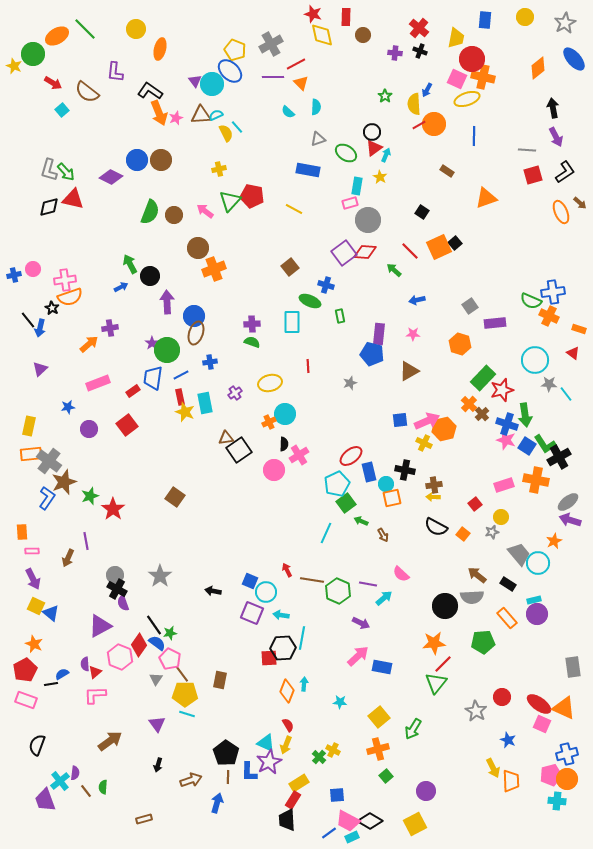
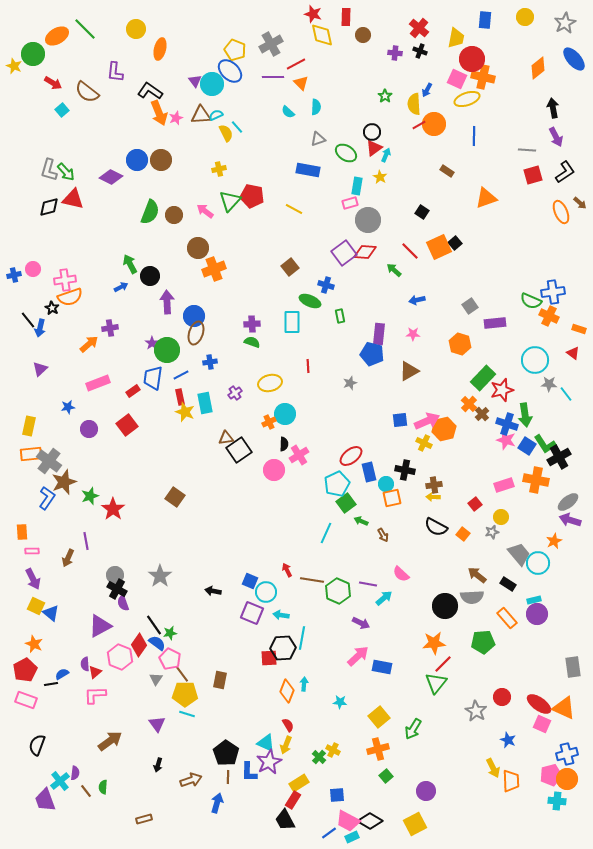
black trapezoid at (287, 820): moved 2 px left; rotated 25 degrees counterclockwise
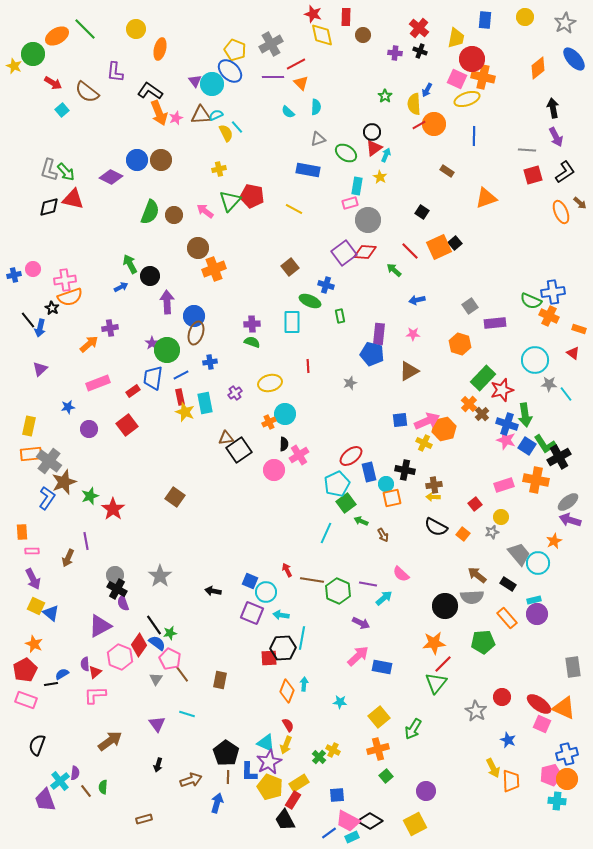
yellow pentagon at (185, 694): moved 85 px right, 93 px down; rotated 20 degrees clockwise
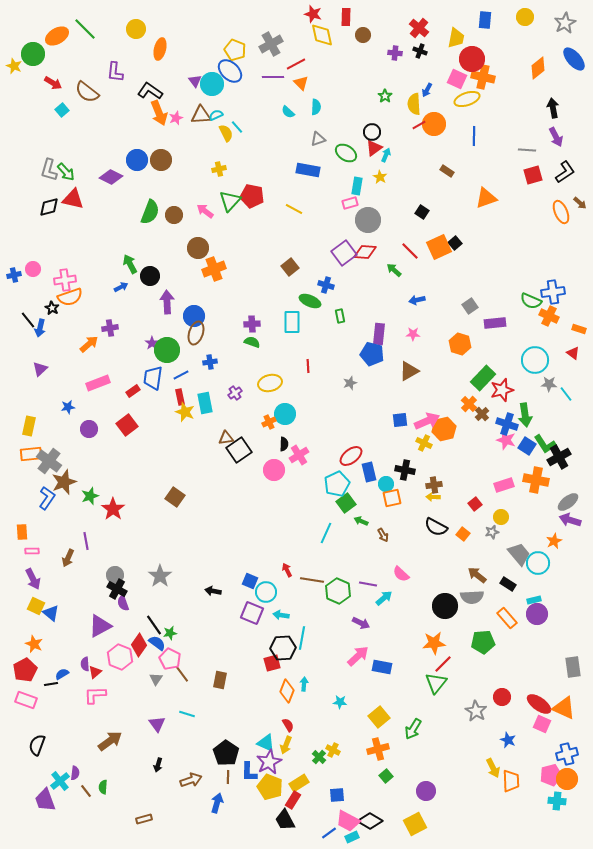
red square at (269, 658): moved 3 px right, 5 px down; rotated 12 degrees counterclockwise
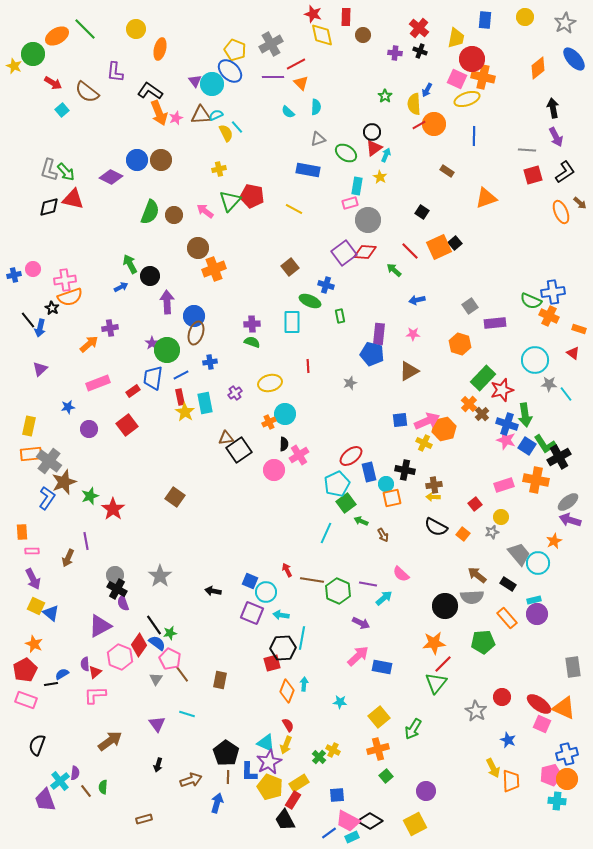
yellow star at (185, 412): rotated 12 degrees clockwise
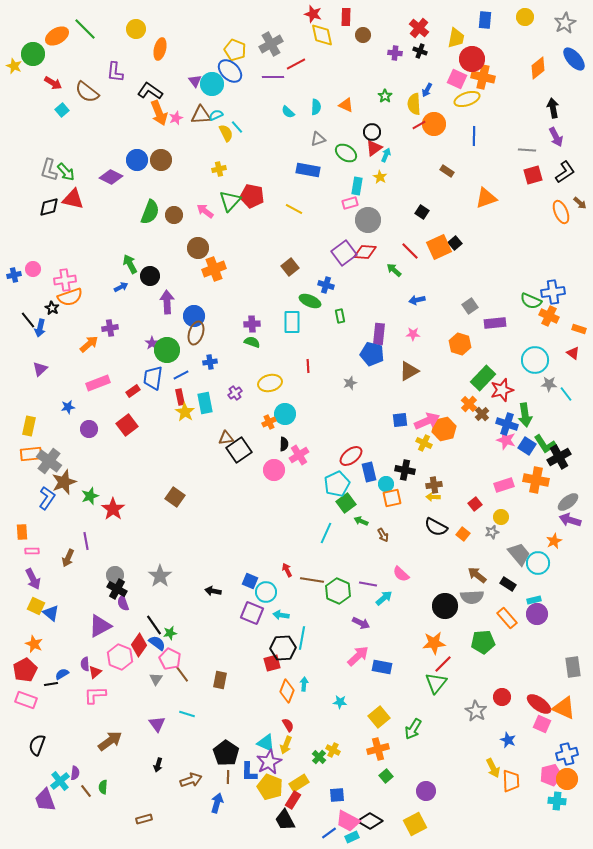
orange triangle at (301, 83): moved 45 px right, 22 px down; rotated 21 degrees counterclockwise
